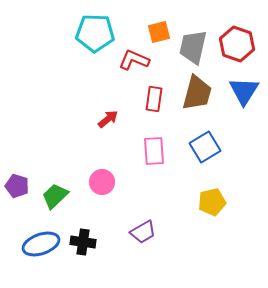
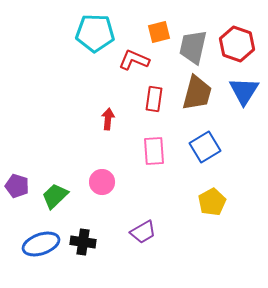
red arrow: rotated 45 degrees counterclockwise
yellow pentagon: rotated 16 degrees counterclockwise
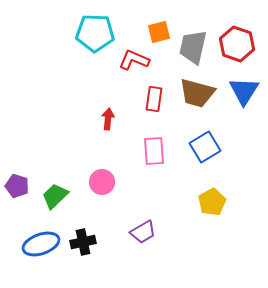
brown trapezoid: rotated 90 degrees clockwise
black cross: rotated 20 degrees counterclockwise
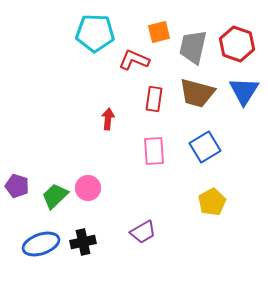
pink circle: moved 14 px left, 6 px down
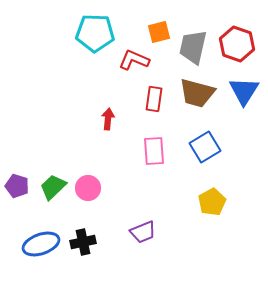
green trapezoid: moved 2 px left, 9 px up
purple trapezoid: rotated 8 degrees clockwise
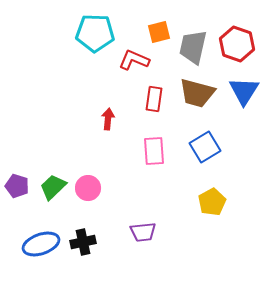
purple trapezoid: rotated 16 degrees clockwise
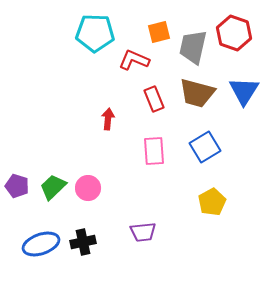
red hexagon: moved 3 px left, 11 px up
red rectangle: rotated 30 degrees counterclockwise
